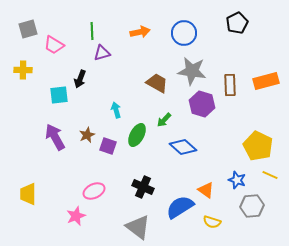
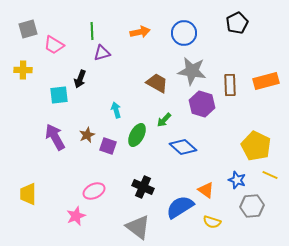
yellow pentagon: moved 2 px left
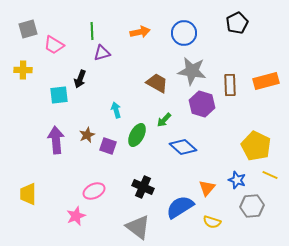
purple arrow: moved 1 px right, 3 px down; rotated 24 degrees clockwise
orange triangle: moved 1 px right, 2 px up; rotated 36 degrees clockwise
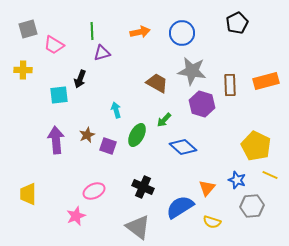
blue circle: moved 2 px left
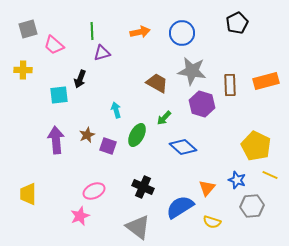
pink trapezoid: rotated 10 degrees clockwise
green arrow: moved 2 px up
pink star: moved 4 px right
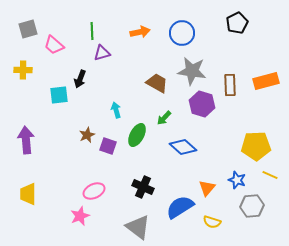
purple arrow: moved 30 px left
yellow pentagon: rotated 28 degrees counterclockwise
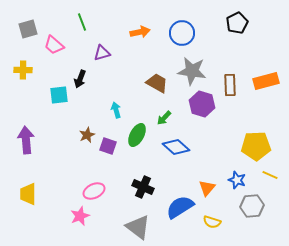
green line: moved 10 px left, 9 px up; rotated 18 degrees counterclockwise
blue diamond: moved 7 px left
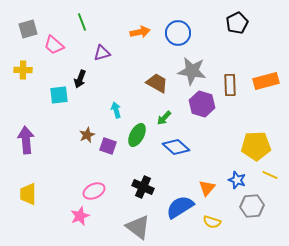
blue circle: moved 4 px left
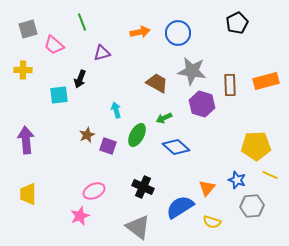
green arrow: rotated 21 degrees clockwise
